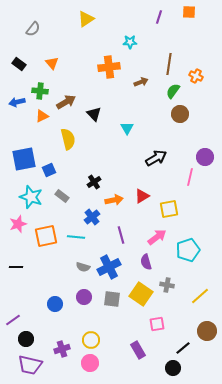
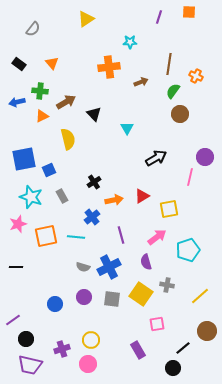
gray rectangle at (62, 196): rotated 24 degrees clockwise
pink circle at (90, 363): moved 2 px left, 1 px down
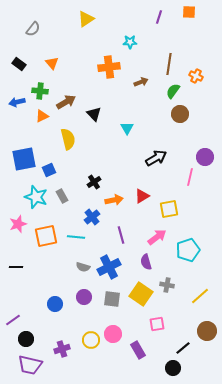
cyan star at (31, 197): moved 5 px right
pink circle at (88, 364): moved 25 px right, 30 px up
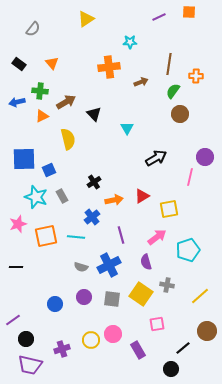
purple line at (159, 17): rotated 48 degrees clockwise
orange cross at (196, 76): rotated 24 degrees counterclockwise
blue square at (24, 159): rotated 10 degrees clockwise
gray semicircle at (83, 267): moved 2 px left
blue cross at (109, 267): moved 2 px up
black circle at (173, 368): moved 2 px left, 1 px down
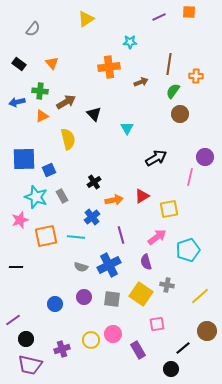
pink star at (18, 224): moved 2 px right, 4 px up
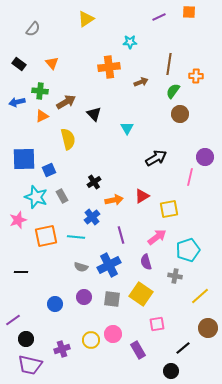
pink star at (20, 220): moved 2 px left
black line at (16, 267): moved 5 px right, 5 px down
gray cross at (167, 285): moved 8 px right, 9 px up
brown circle at (207, 331): moved 1 px right, 3 px up
black circle at (171, 369): moved 2 px down
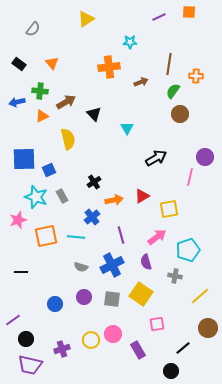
blue cross at (109, 265): moved 3 px right
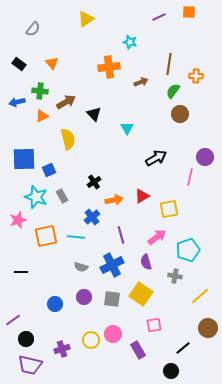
cyan star at (130, 42): rotated 16 degrees clockwise
pink square at (157, 324): moved 3 px left, 1 px down
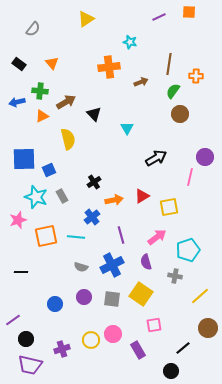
yellow square at (169, 209): moved 2 px up
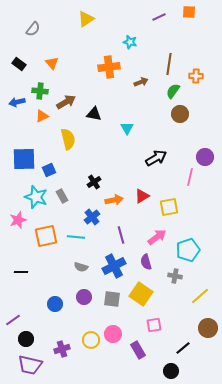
black triangle at (94, 114): rotated 35 degrees counterclockwise
blue cross at (112, 265): moved 2 px right, 1 px down
